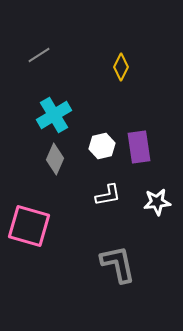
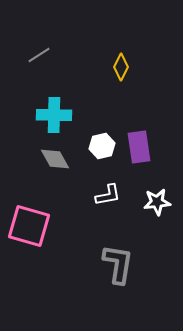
cyan cross: rotated 32 degrees clockwise
gray diamond: rotated 52 degrees counterclockwise
gray L-shape: rotated 21 degrees clockwise
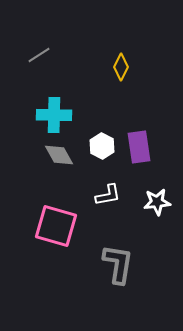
white hexagon: rotated 20 degrees counterclockwise
gray diamond: moved 4 px right, 4 px up
pink square: moved 27 px right
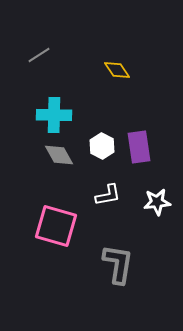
yellow diamond: moved 4 px left, 3 px down; rotated 60 degrees counterclockwise
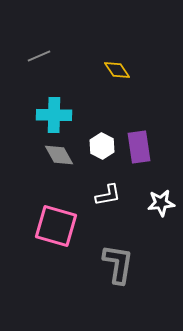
gray line: moved 1 px down; rotated 10 degrees clockwise
white star: moved 4 px right, 1 px down
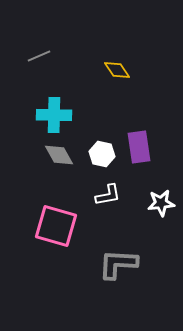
white hexagon: moved 8 px down; rotated 15 degrees counterclockwise
gray L-shape: rotated 96 degrees counterclockwise
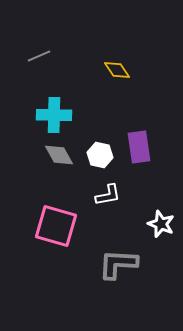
white hexagon: moved 2 px left, 1 px down
white star: moved 21 px down; rotated 28 degrees clockwise
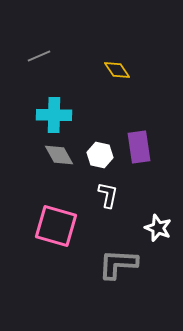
white L-shape: rotated 68 degrees counterclockwise
white star: moved 3 px left, 4 px down
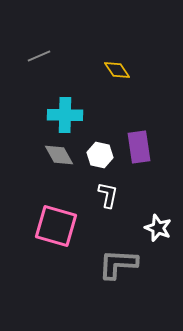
cyan cross: moved 11 px right
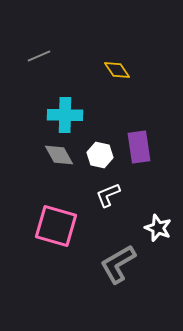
white L-shape: rotated 124 degrees counterclockwise
gray L-shape: rotated 33 degrees counterclockwise
